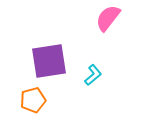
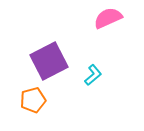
pink semicircle: rotated 28 degrees clockwise
purple square: rotated 18 degrees counterclockwise
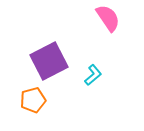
pink semicircle: rotated 80 degrees clockwise
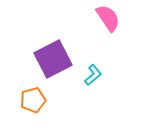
purple square: moved 4 px right, 2 px up
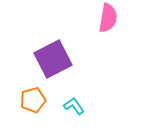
pink semicircle: rotated 44 degrees clockwise
cyan L-shape: moved 19 px left, 31 px down; rotated 85 degrees counterclockwise
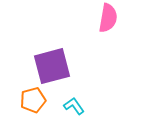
purple square: moved 1 px left, 7 px down; rotated 12 degrees clockwise
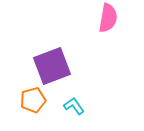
purple square: rotated 6 degrees counterclockwise
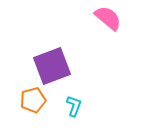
pink semicircle: rotated 60 degrees counterclockwise
cyan L-shape: rotated 55 degrees clockwise
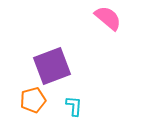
cyan L-shape: rotated 15 degrees counterclockwise
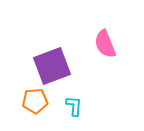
pink semicircle: moved 3 px left, 26 px down; rotated 152 degrees counterclockwise
orange pentagon: moved 2 px right, 1 px down; rotated 10 degrees clockwise
